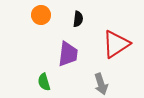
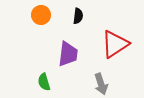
black semicircle: moved 3 px up
red triangle: moved 1 px left
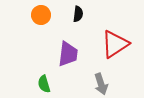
black semicircle: moved 2 px up
green semicircle: moved 2 px down
